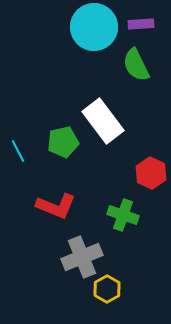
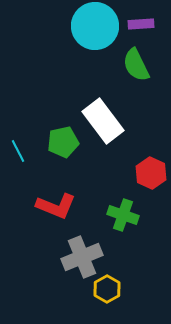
cyan circle: moved 1 px right, 1 px up
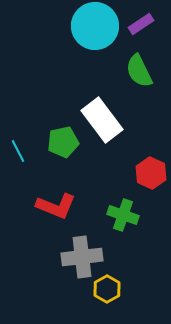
purple rectangle: rotated 30 degrees counterclockwise
green semicircle: moved 3 px right, 6 px down
white rectangle: moved 1 px left, 1 px up
gray cross: rotated 15 degrees clockwise
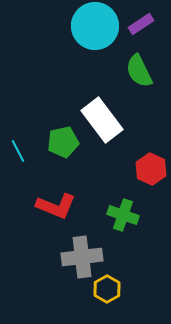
red hexagon: moved 4 px up
